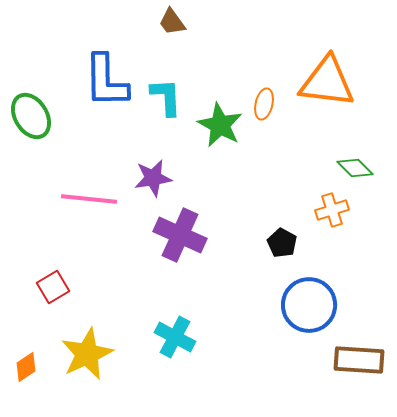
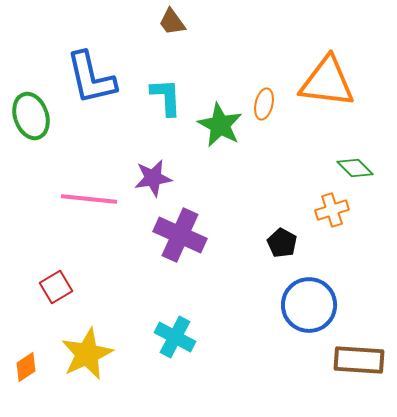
blue L-shape: moved 15 px left, 3 px up; rotated 12 degrees counterclockwise
green ellipse: rotated 12 degrees clockwise
red square: moved 3 px right
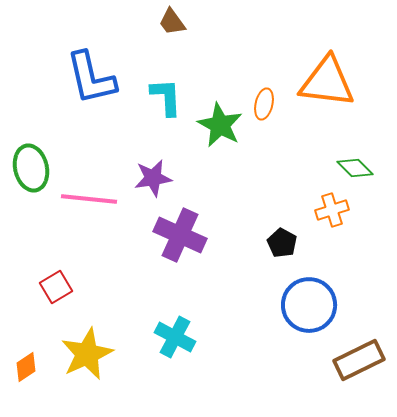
green ellipse: moved 52 px down; rotated 6 degrees clockwise
brown rectangle: rotated 30 degrees counterclockwise
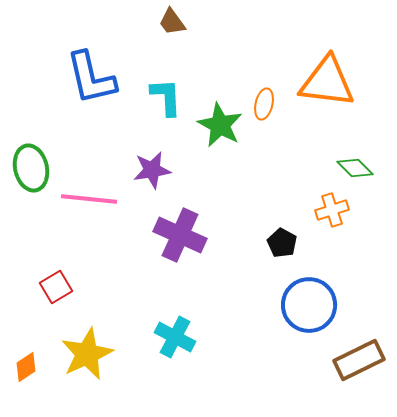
purple star: moved 1 px left, 8 px up
